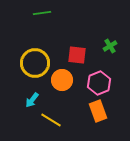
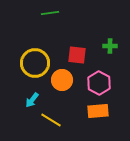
green line: moved 8 px right
green cross: rotated 32 degrees clockwise
pink hexagon: rotated 10 degrees counterclockwise
orange rectangle: rotated 75 degrees counterclockwise
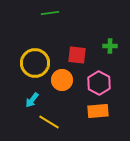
yellow line: moved 2 px left, 2 px down
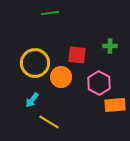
orange circle: moved 1 px left, 3 px up
orange rectangle: moved 17 px right, 6 px up
